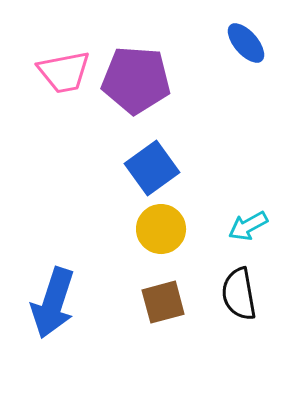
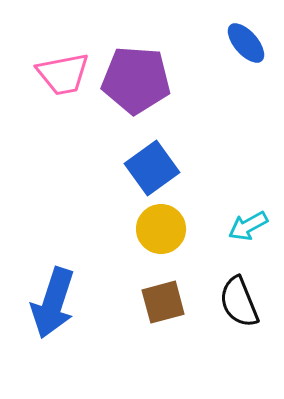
pink trapezoid: moved 1 px left, 2 px down
black semicircle: moved 8 px down; rotated 12 degrees counterclockwise
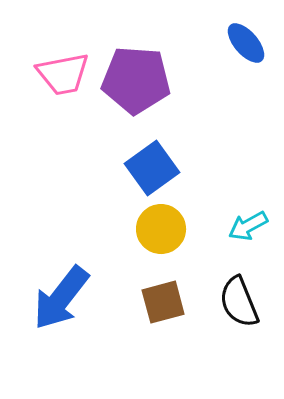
blue arrow: moved 8 px right, 5 px up; rotated 20 degrees clockwise
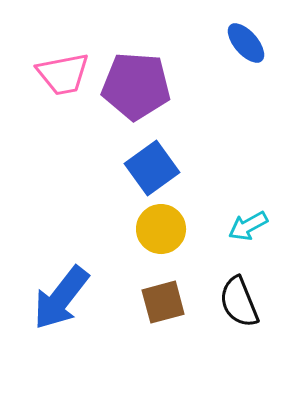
purple pentagon: moved 6 px down
